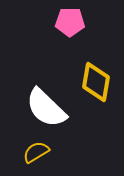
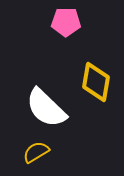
pink pentagon: moved 4 px left
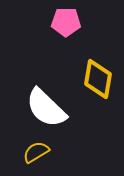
yellow diamond: moved 2 px right, 3 px up
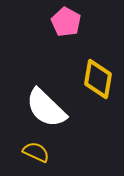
pink pentagon: rotated 28 degrees clockwise
yellow semicircle: rotated 56 degrees clockwise
